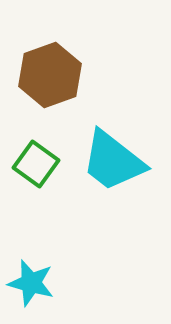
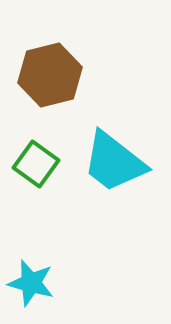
brown hexagon: rotated 6 degrees clockwise
cyan trapezoid: moved 1 px right, 1 px down
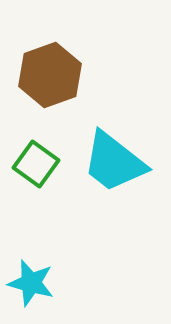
brown hexagon: rotated 6 degrees counterclockwise
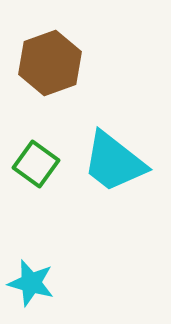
brown hexagon: moved 12 px up
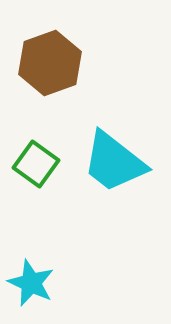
cyan star: rotated 9 degrees clockwise
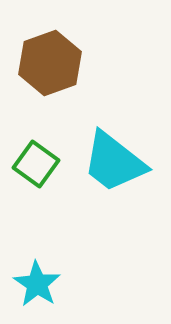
cyan star: moved 6 px right, 1 px down; rotated 9 degrees clockwise
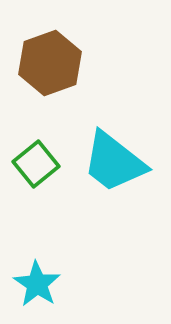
green square: rotated 15 degrees clockwise
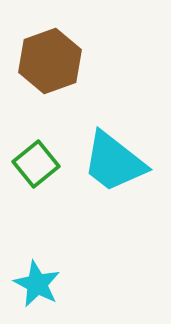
brown hexagon: moved 2 px up
cyan star: rotated 6 degrees counterclockwise
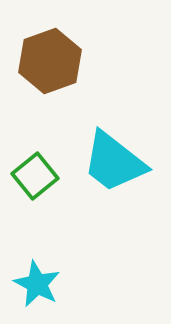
green square: moved 1 px left, 12 px down
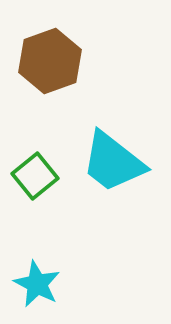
cyan trapezoid: moved 1 px left
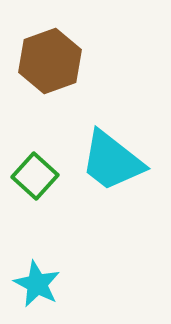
cyan trapezoid: moved 1 px left, 1 px up
green square: rotated 9 degrees counterclockwise
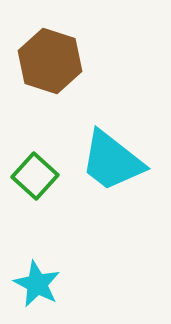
brown hexagon: rotated 22 degrees counterclockwise
